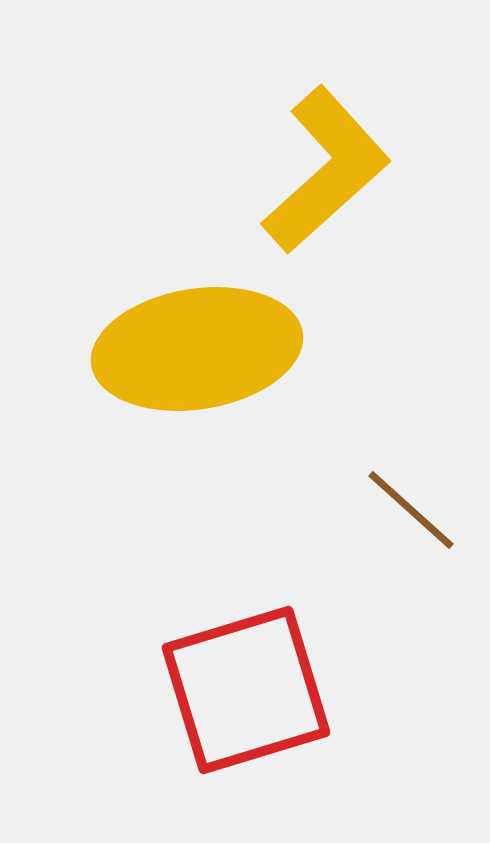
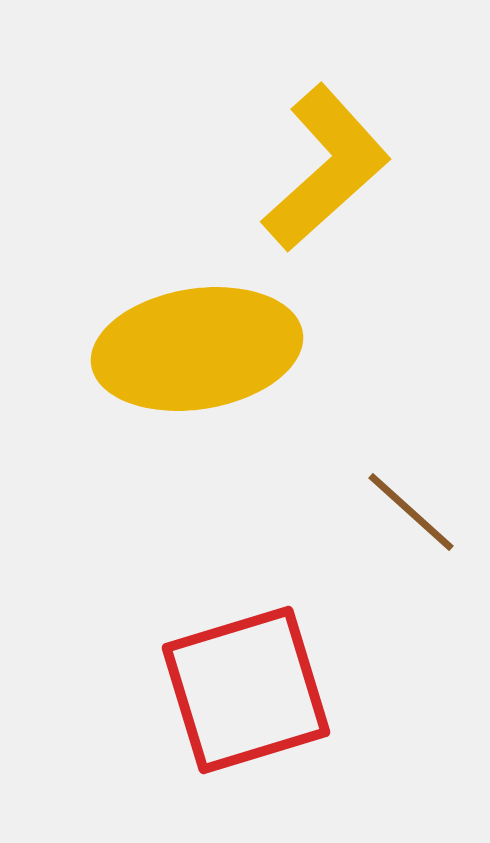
yellow L-shape: moved 2 px up
brown line: moved 2 px down
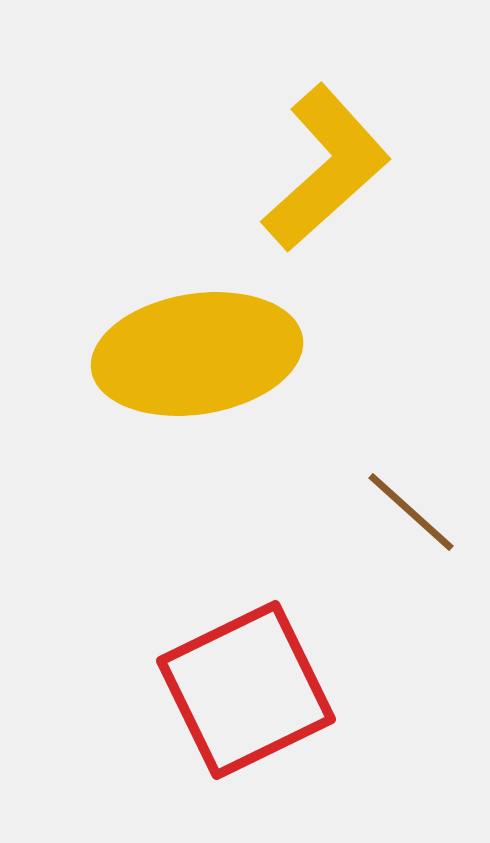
yellow ellipse: moved 5 px down
red square: rotated 9 degrees counterclockwise
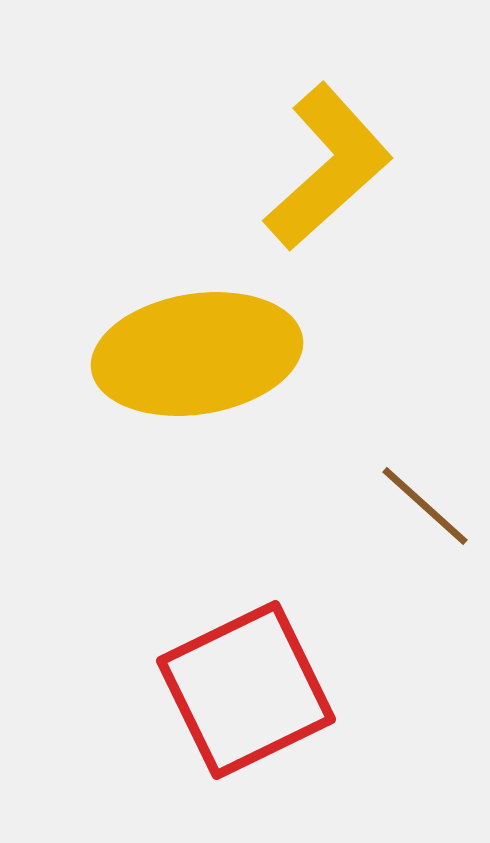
yellow L-shape: moved 2 px right, 1 px up
brown line: moved 14 px right, 6 px up
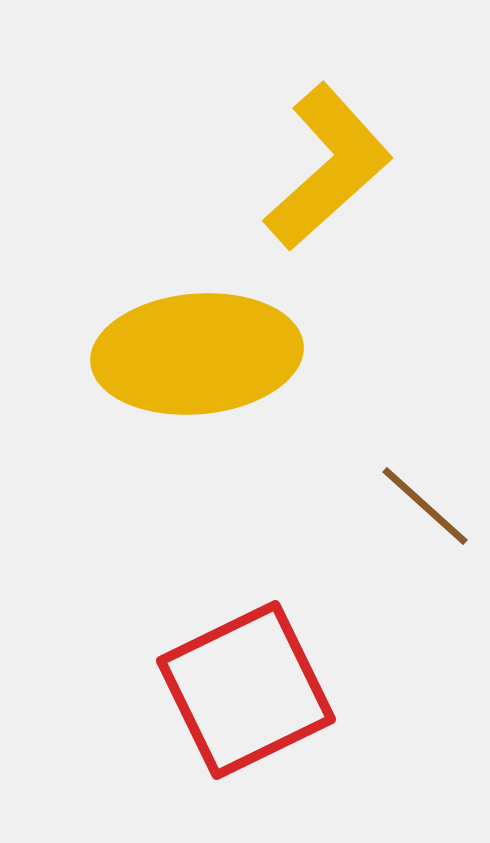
yellow ellipse: rotated 4 degrees clockwise
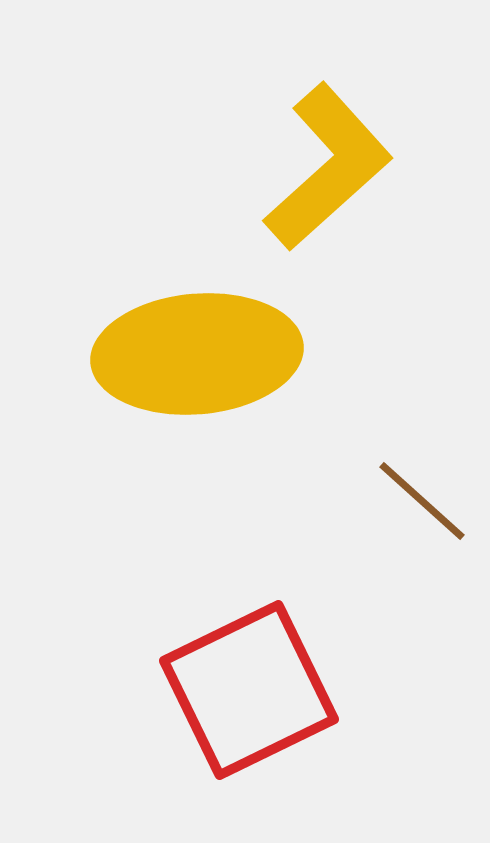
brown line: moved 3 px left, 5 px up
red square: moved 3 px right
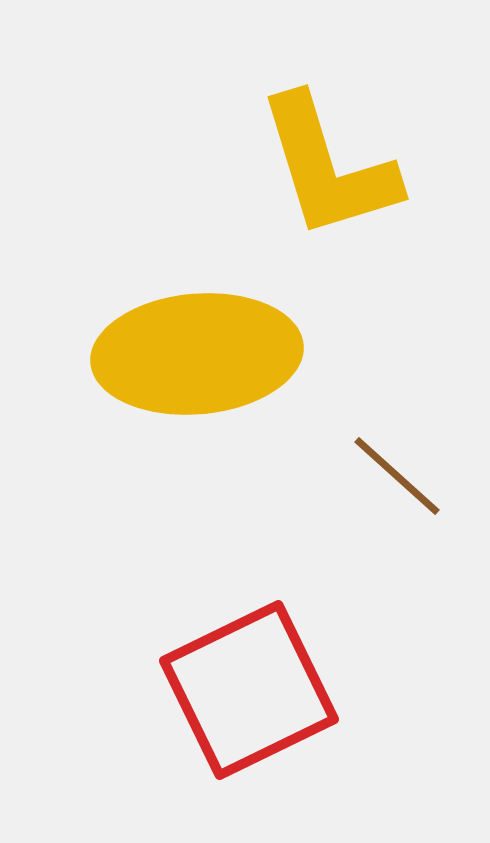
yellow L-shape: rotated 115 degrees clockwise
brown line: moved 25 px left, 25 px up
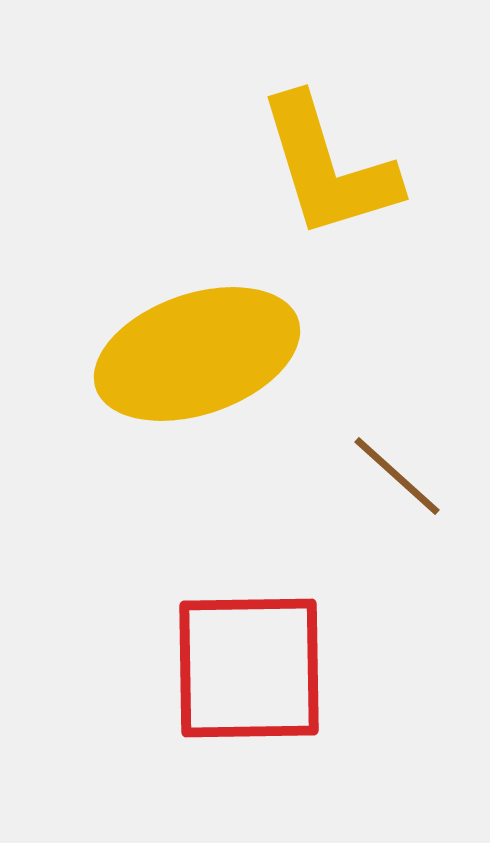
yellow ellipse: rotated 14 degrees counterclockwise
red square: moved 22 px up; rotated 25 degrees clockwise
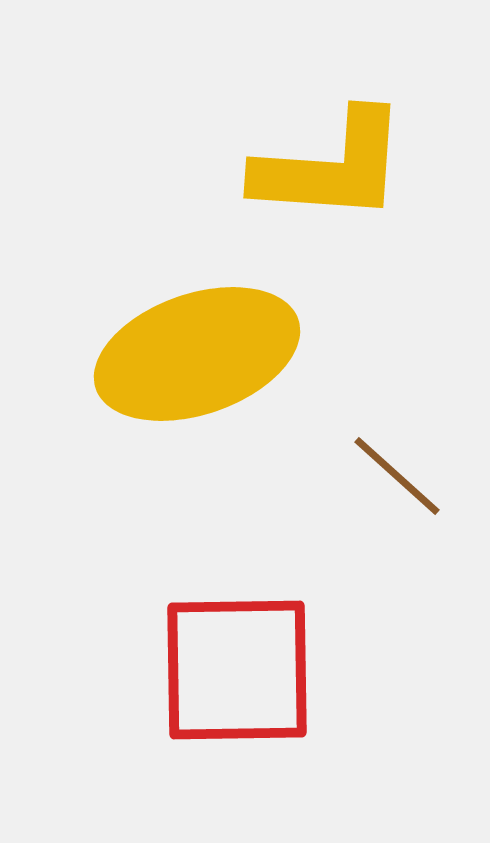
yellow L-shape: moved 3 px right; rotated 69 degrees counterclockwise
red square: moved 12 px left, 2 px down
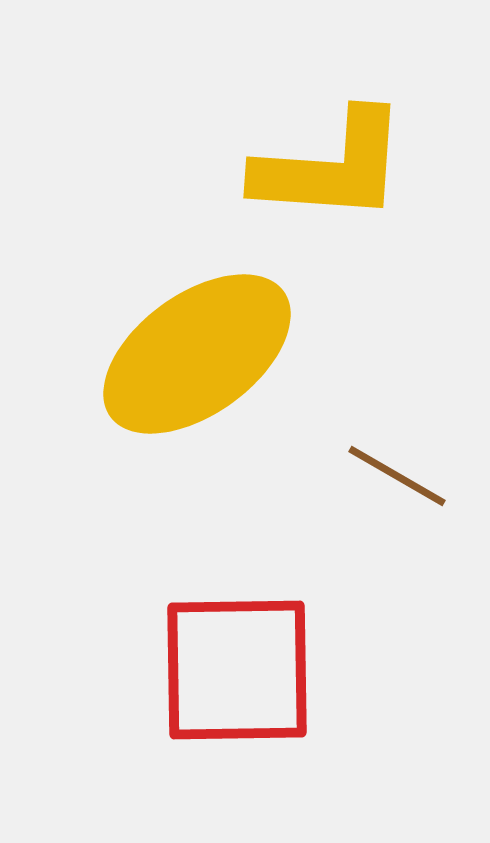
yellow ellipse: rotated 17 degrees counterclockwise
brown line: rotated 12 degrees counterclockwise
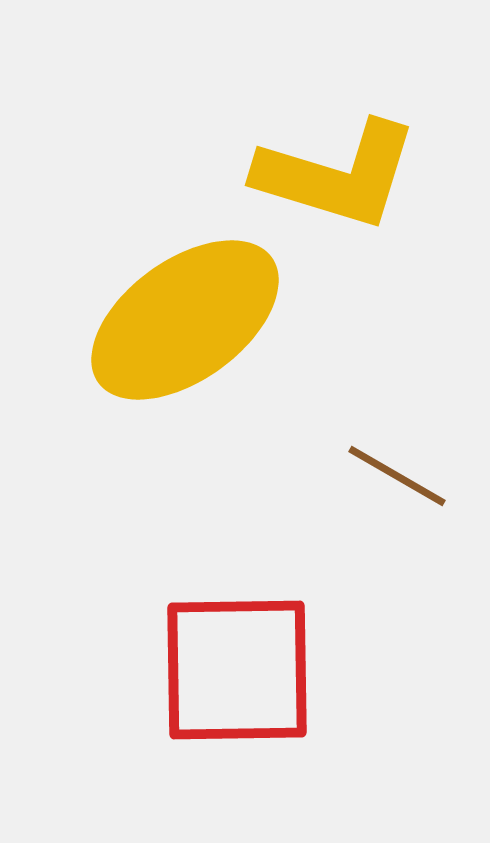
yellow L-shape: moved 6 px right, 8 px down; rotated 13 degrees clockwise
yellow ellipse: moved 12 px left, 34 px up
